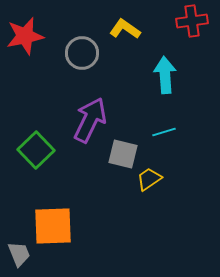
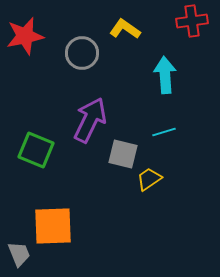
green square: rotated 24 degrees counterclockwise
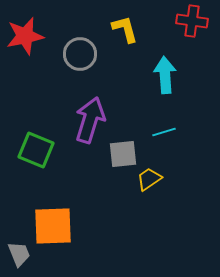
red cross: rotated 16 degrees clockwise
yellow L-shape: rotated 40 degrees clockwise
gray circle: moved 2 px left, 1 px down
purple arrow: rotated 9 degrees counterclockwise
gray square: rotated 20 degrees counterclockwise
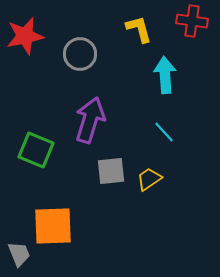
yellow L-shape: moved 14 px right
cyan line: rotated 65 degrees clockwise
gray square: moved 12 px left, 17 px down
